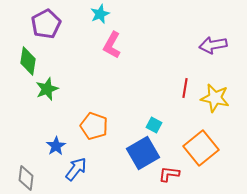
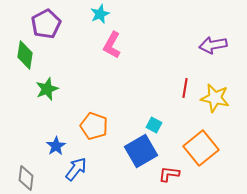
green diamond: moved 3 px left, 6 px up
blue square: moved 2 px left, 2 px up
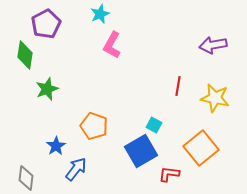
red line: moved 7 px left, 2 px up
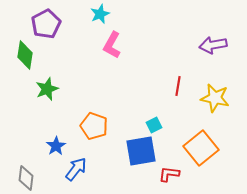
cyan square: rotated 35 degrees clockwise
blue square: rotated 20 degrees clockwise
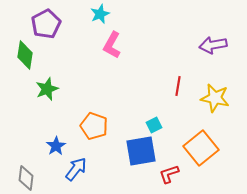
red L-shape: rotated 25 degrees counterclockwise
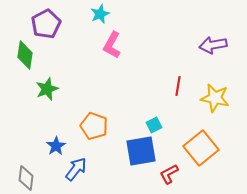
red L-shape: rotated 10 degrees counterclockwise
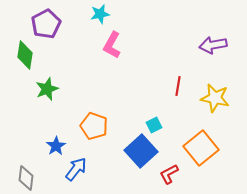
cyan star: rotated 12 degrees clockwise
blue square: rotated 32 degrees counterclockwise
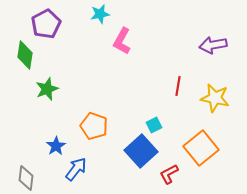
pink L-shape: moved 10 px right, 4 px up
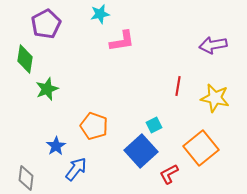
pink L-shape: rotated 128 degrees counterclockwise
green diamond: moved 4 px down
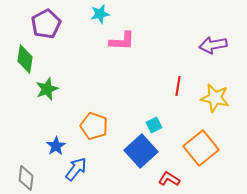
pink L-shape: rotated 12 degrees clockwise
red L-shape: moved 5 px down; rotated 60 degrees clockwise
